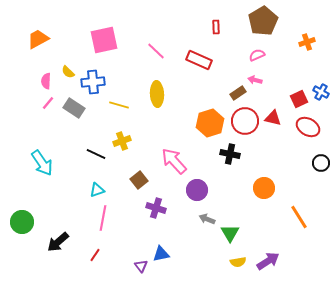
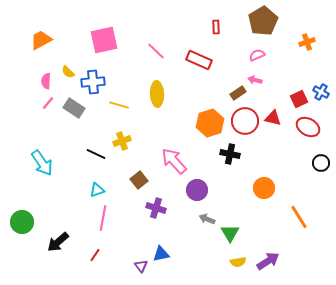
orange trapezoid at (38, 39): moved 3 px right, 1 px down
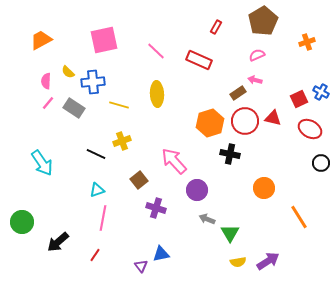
red rectangle at (216, 27): rotated 32 degrees clockwise
red ellipse at (308, 127): moved 2 px right, 2 px down
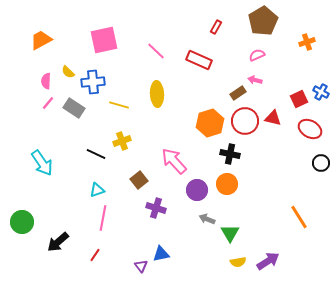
orange circle at (264, 188): moved 37 px left, 4 px up
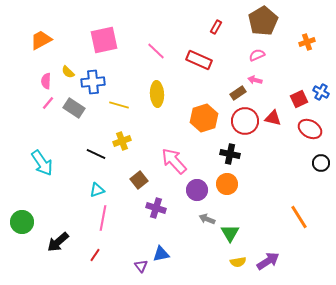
orange hexagon at (210, 123): moved 6 px left, 5 px up
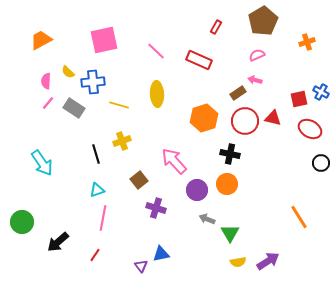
red square at (299, 99): rotated 12 degrees clockwise
black line at (96, 154): rotated 48 degrees clockwise
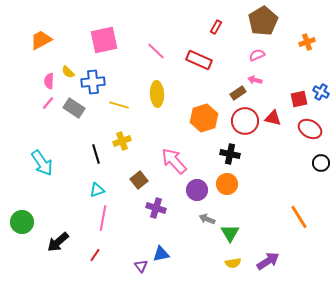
pink semicircle at (46, 81): moved 3 px right
yellow semicircle at (238, 262): moved 5 px left, 1 px down
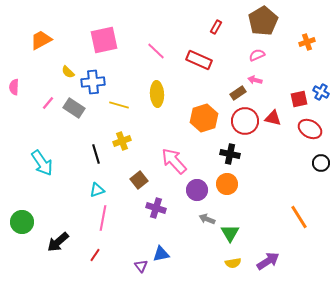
pink semicircle at (49, 81): moved 35 px left, 6 px down
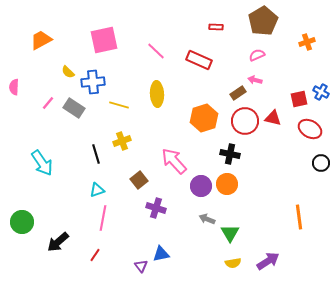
red rectangle at (216, 27): rotated 64 degrees clockwise
purple circle at (197, 190): moved 4 px right, 4 px up
orange line at (299, 217): rotated 25 degrees clockwise
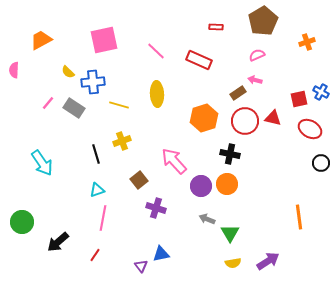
pink semicircle at (14, 87): moved 17 px up
